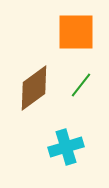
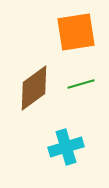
orange square: rotated 9 degrees counterclockwise
green line: moved 1 px up; rotated 36 degrees clockwise
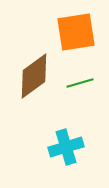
green line: moved 1 px left, 1 px up
brown diamond: moved 12 px up
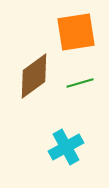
cyan cross: rotated 12 degrees counterclockwise
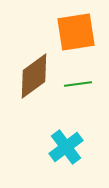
green line: moved 2 px left, 1 px down; rotated 8 degrees clockwise
cyan cross: rotated 8 degrees counterclockwise
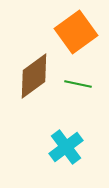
orange square: rotated 27 degrees counterclockwise
green line: rotated 20 degrees clockwise
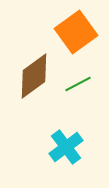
green line: rotated 40 degrees counterclockwise
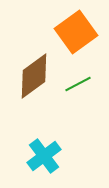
cyan cross: moved 22 px left, 9 px down
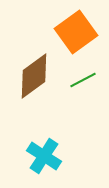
green line: moved 5 px right, 4 px up
cyan cross: rotated 20 degrees counterclockwise
